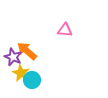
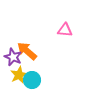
yellow star: moved 2 px left, 2 px down; rotated 18 degrees clockwise
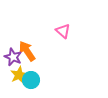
pink triangle: moved 2 px left, 1 px down; rotated 35 degrees clockwise
orange arrow: rotated 15 degrees clockwise
cyan circle: moved 1 px left
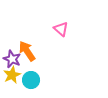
pink triangle: moved 2 px left, 2 px up
purple star: moved 1 px left, 2 px down
yellow star: moved 7 px left
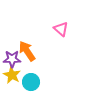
purple star: rotated 24 degrees counterclockwise
yellow star: rotated 18 degrees counterclockwise
cyan circle: moved 2 px down
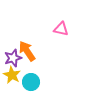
pink triangle: rotated 28 degrees counterclockwise
purple star: moved 1 px right, 1 px up; rotated 18 degrees counterclockwise
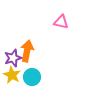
pink triangle: moved 7 px up
orange arrow: rotated 45 degrees clockwise
cyan circle: moved 1 px right, 5 px up
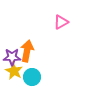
pink triangle: rotated 42 degrees counterclockwise
purple star: moved 1 px left, 1 px up; rotated 18 degrees clockwise
yellow star: moved 2 px right, 4 px up
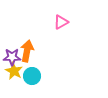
cyan circle: moved 1 px up
